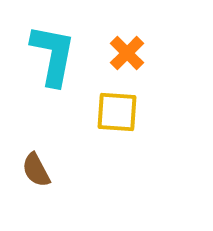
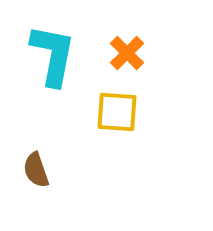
brown semicircle: rotated 9 degrees clockwise
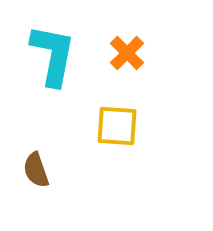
yellow square: moved 14 px down
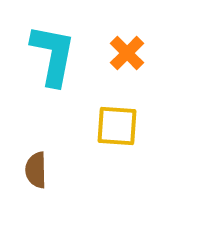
brown semicircle: rotated 18 degrees clockwise
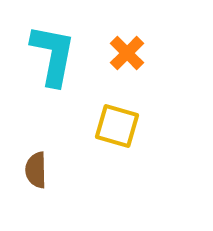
yellow square: rotated 12 degrees clockwise
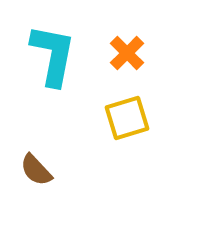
yellow square: moved 10 px right, 8 px up; rotated 33 degrees counterclockwise
brown semicircle: rotated 42 degrees counterclockwise
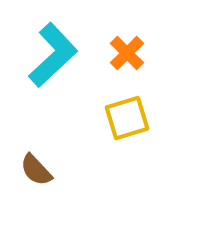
cyan L-shape: rotated 36 degrees clockwise
